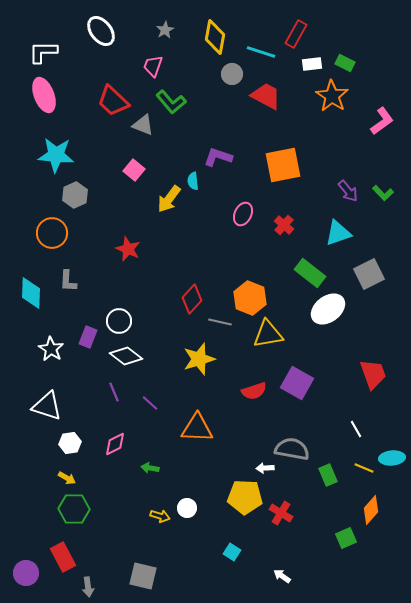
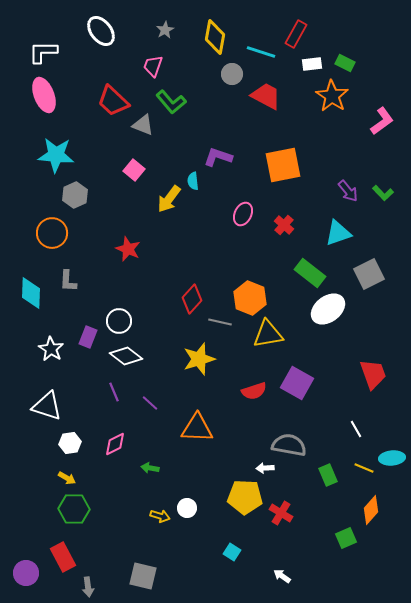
gray semicircle at (292, 449): moved 3 px left, 4 px up
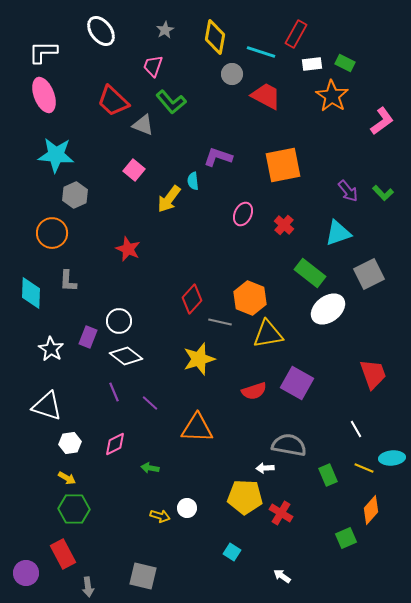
red rectangle at (63, 557): moved 3 px up
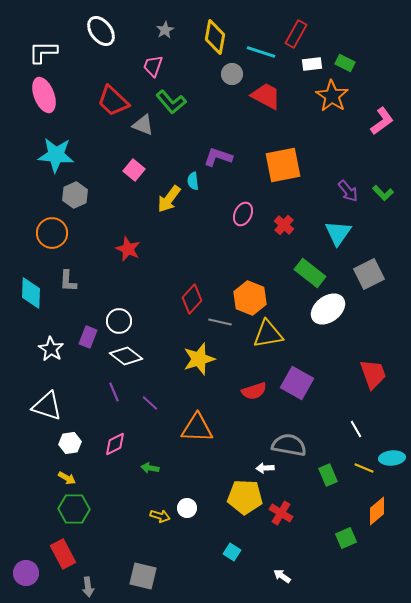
cyan triangle at (338, 233): rotated 36 degrees counterclockwise
orange diamond at (371, 510): moved 6 px right, 1 px down; rotated 8 degrees clockwise
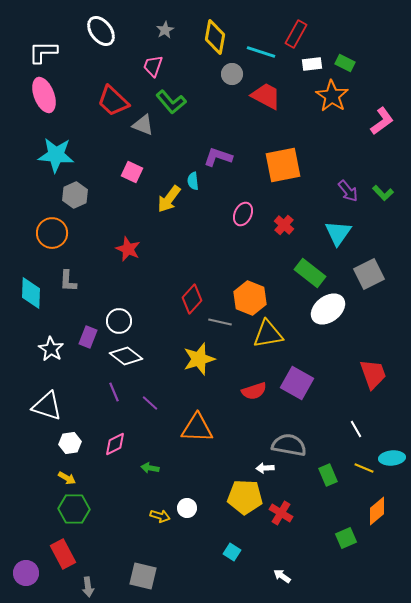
pink square at (134, 170): moved 2 px left, 2 px down; rotated 15 degrees counterclockwise
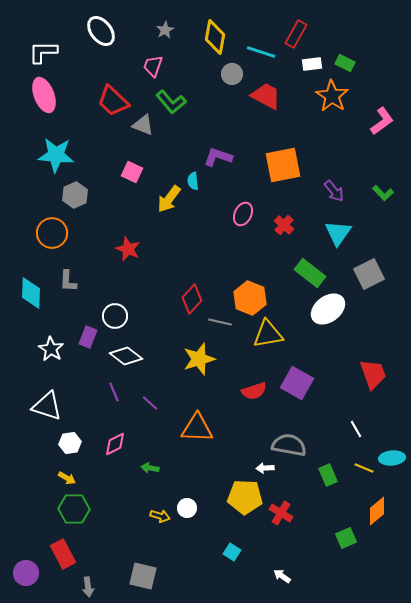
purple arrow at (348, 191): moved 14 px left
white circle at (119, 321): moved 4 px left, 5 px up
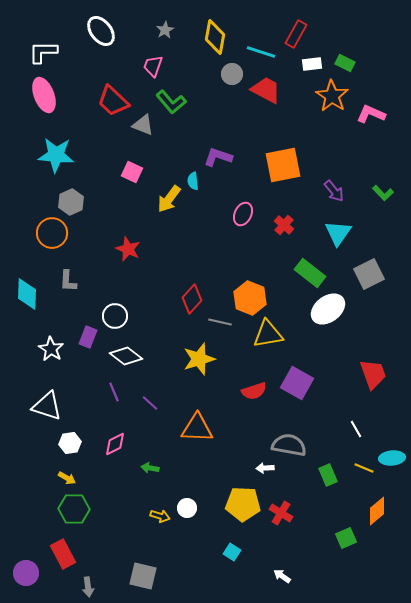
red trapezoid at (266, 96): moved 6 px up
pink L-shape at (382, 121): moved 11 px left, 7 px up; rotated 120 degrees counterclockwise
gray hexagon at (75, 195): moved 4 px left, 7 px down
cyan diamond at (31, 293): moved 4 px left, 1 px down
yellow pentagon at (245, 497): moved 2 px left, 7 px down
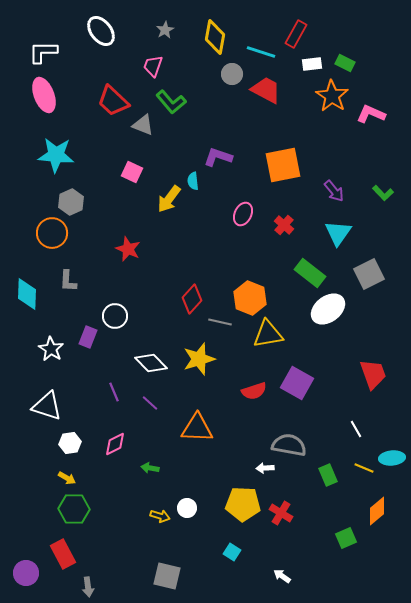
white diamond at (126, 356): moved 25 px right, 7 px down; rotated 8 degrees clockwise
gray square at (143, 576): moved 24 px right
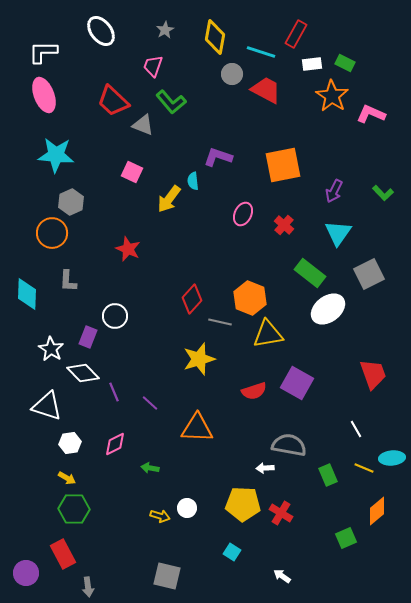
purple arrow at (334, 191): rotated 65 degrees clockwise
white diamond at (151, 363): moved 68 px left, 10 px down
